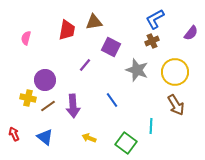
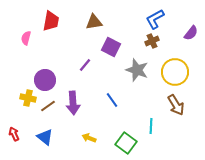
red trapezoid: moved 16 px left, 9 px up
purple arrow: moved 3 px up
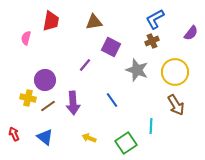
green square: rotated 20 degrees clockwise
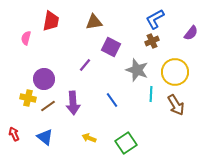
purple circle: moved 1 px left, 1 px up
cyan line: moved 32 px up
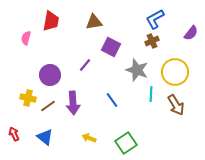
purple circle: moved 6 px right, 4 px up
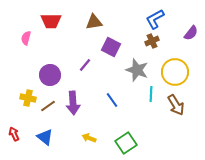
red trapezoid: rotated 80 degrees clockwise
